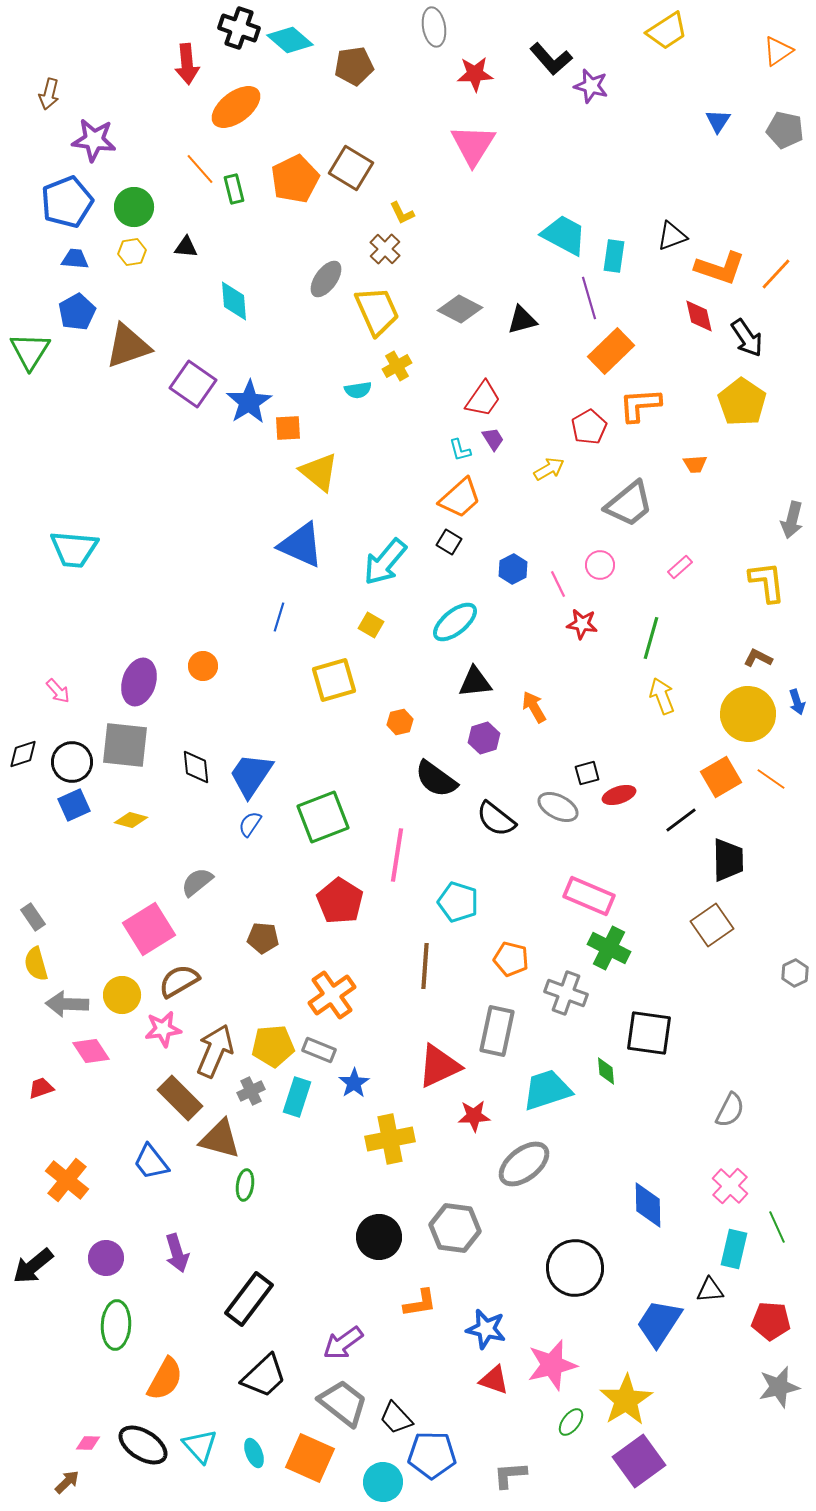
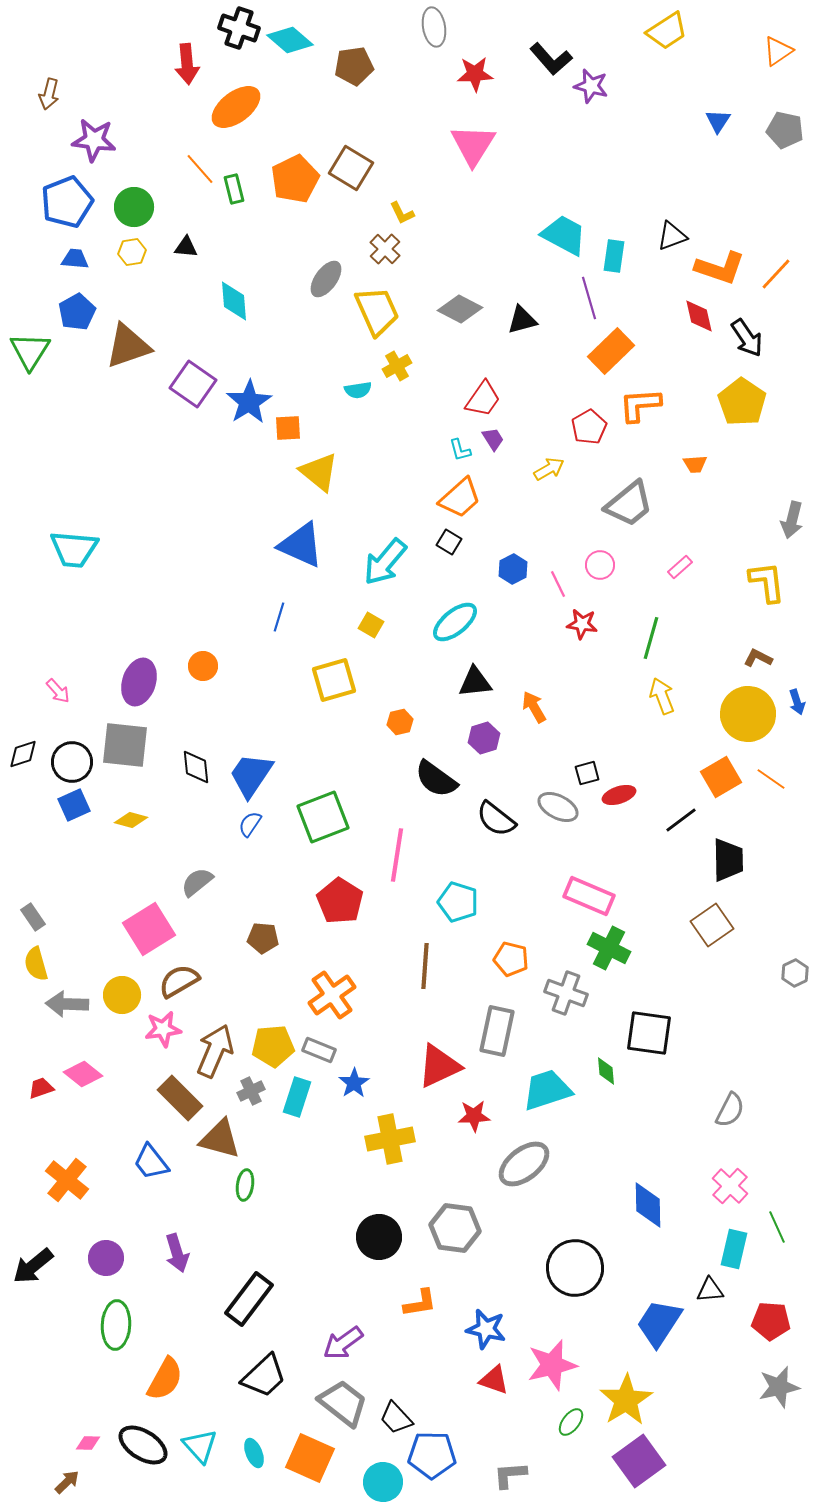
pink diamond at (91, 1051): moved 8 px left, 23 px down; rotated 18 degrees counterclockwise
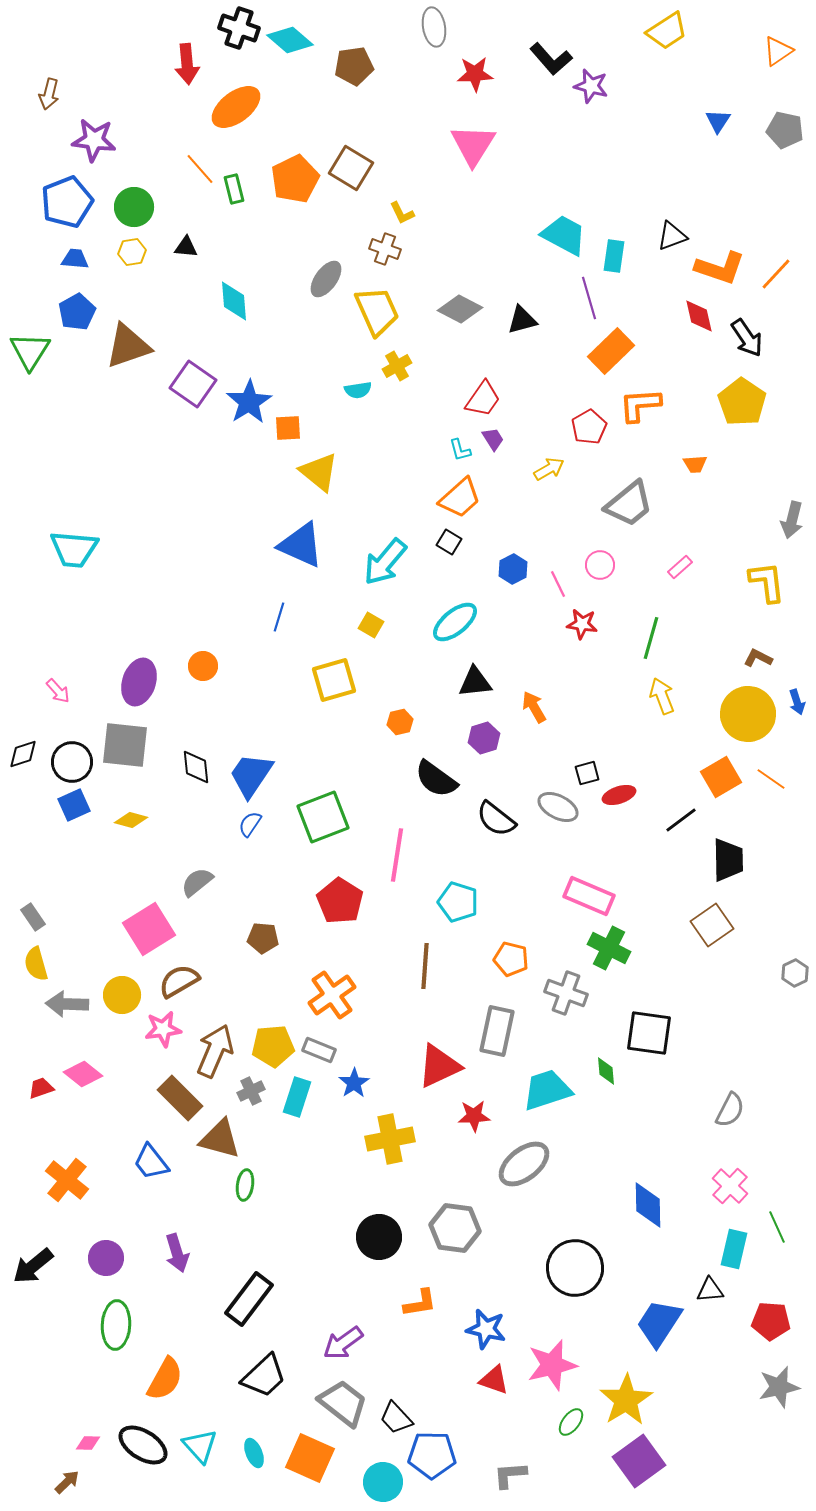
brown cross at (385, 249): rotated 24 degrees counterclockwise
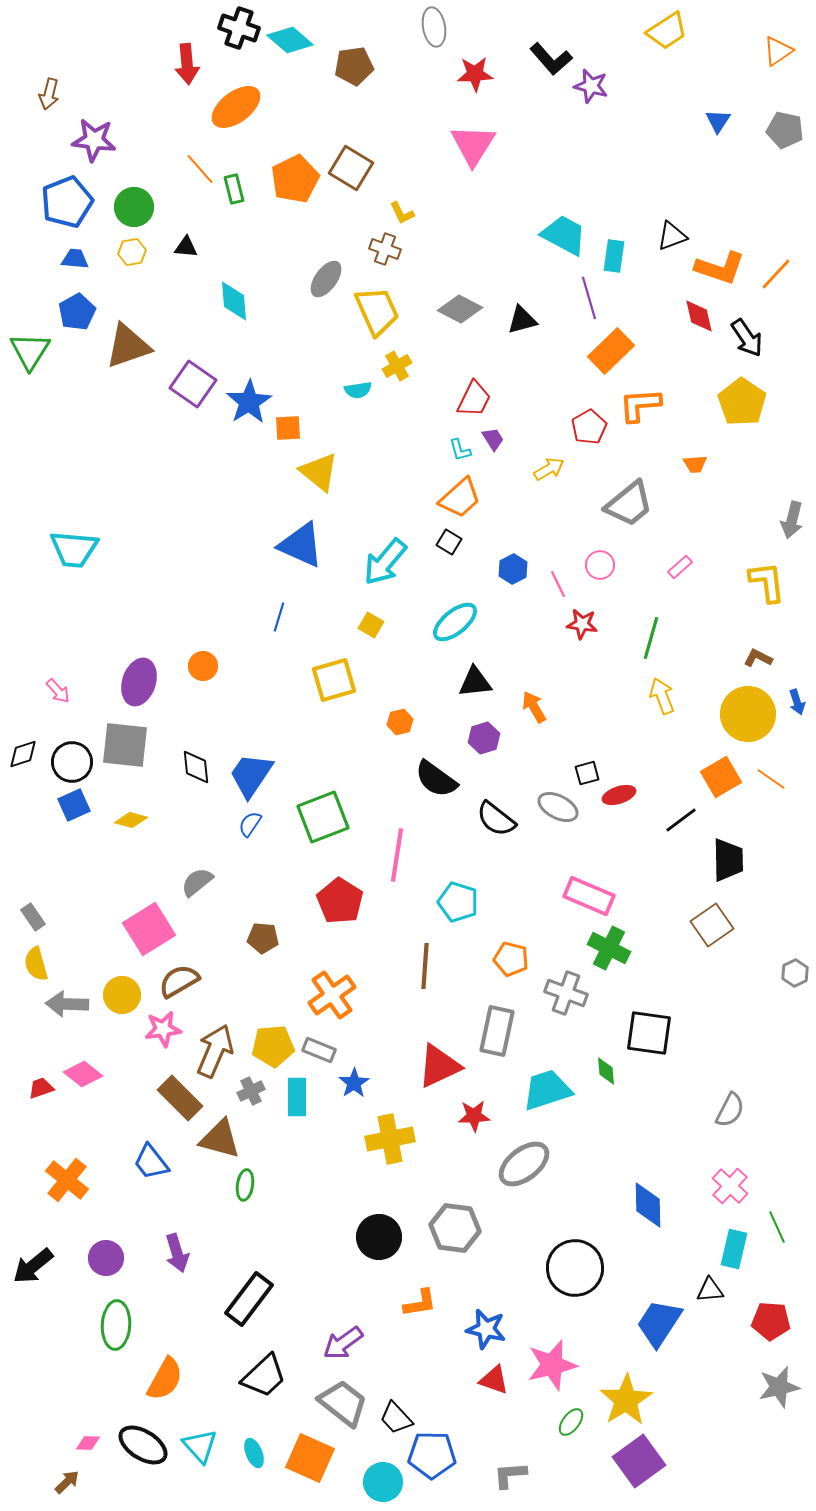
red trapezoid at (483, 399): moved 9 px left; rotated 9 degrees counterclockwise
cyan rectangle at (297, 1097): rotated 18 degrees counterclockwise
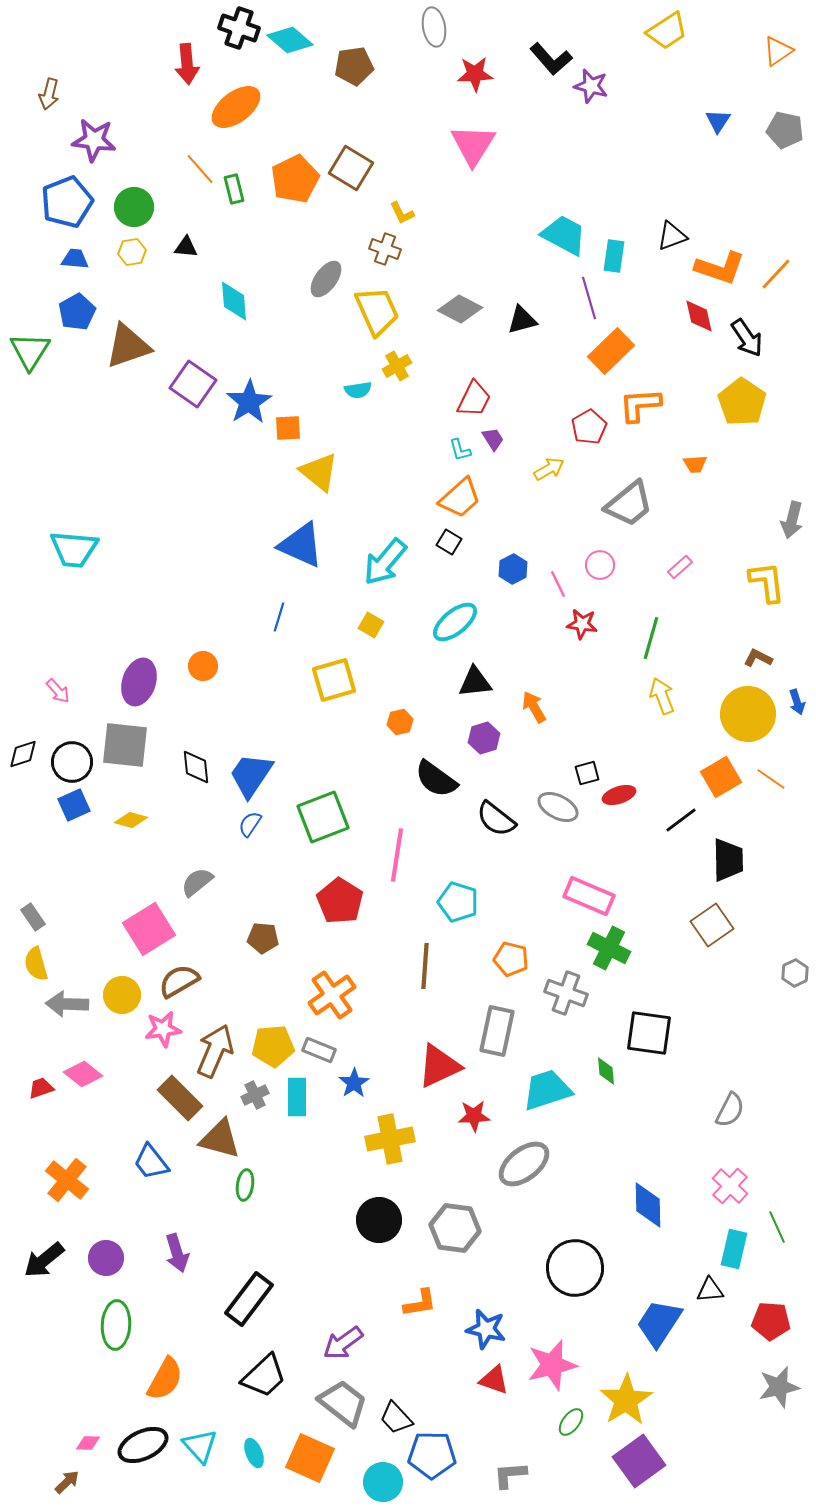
gray cross at (251, 1091): moved 4 px right, 4 px down
black circle at (379, 1237): moved 17 px up
black arrow at (33, 1266): moved 11 px right, 6 px up
black ellipse at (143, 1445): rotated 57 degrees counterclockwise
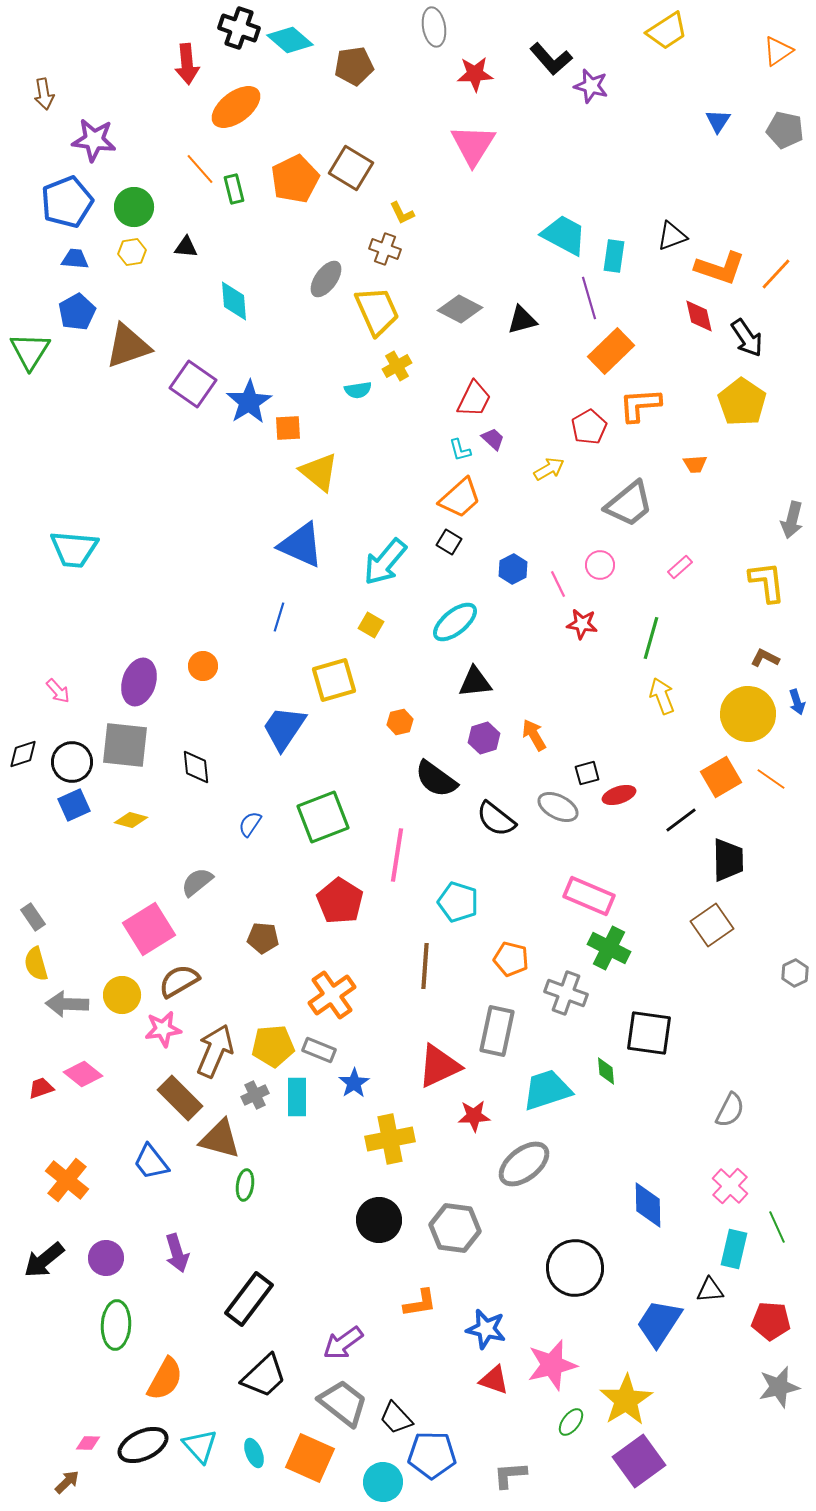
brown arrow at (49, 94): moved 5 px left; rotated 24 degrees counterclockwise
purple trapezoid at (493, 439): rotated 15 degrees counterclockwise
brown L-shape at (758, 658): moved 7 px right
orange arrow at (534, 707): moved 28 px down
blue trapezoid at (251, 775): moved 33 px right, 47 px up
